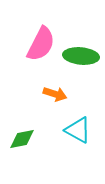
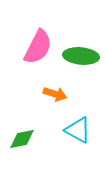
pink semicircle: moved 3 px left, 3 px down
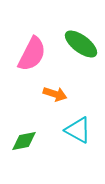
pink semicircle: moved 6 px left, 7 px down
green ellipse: moved 12 px up; rotated 32 degrees clockwise
green diamond: moved 2 px right, 2 px down
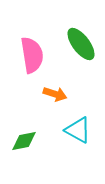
green ellipse: rotated 16 degrees clockwise
pink semicircle: moved 1 px down; rotated 36 degrees counterclockwise
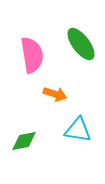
cyan triangle: rotated 20 degrees counterclockwise
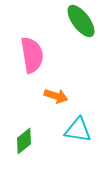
green ellipse: moved 23 px up
orange arrow: moved 1 px right, 2 px down
green diamond: rotated 28 degrees counterclockwise
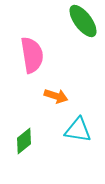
green ellipse: moved 2 px right
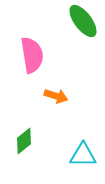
cyan triangle: moved 5 px right, 25 px down; rotated 8 degrees counterclockwise
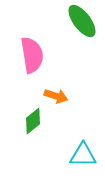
green ellipse: moved 1 px left
green diamond: moved 9 px right, 20 px up
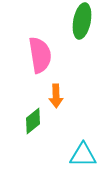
green ellipse: rotated 48 degrees clockwise
pink semicircle: moved 8 px right
orange arrow: rotated 70 degrees clockwise
